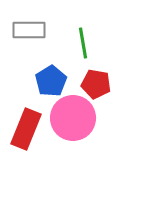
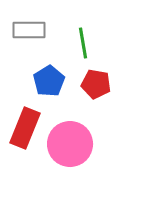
blue pentagon: moved 2 px left
pink circle: moved 3 px left, 26 px down
red rectangle: moved 1 px left, 1 px up
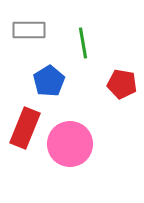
red pentagon: moved 26 px right
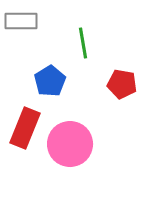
gray rectangle: moved 8 px left, 9 px up
blue pentagon: moved 1 px right
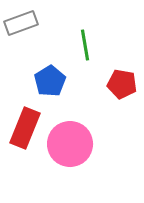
gray rectangle: moved 2 px down; rotated 20 degrees counterclockwise
green line: moved 2 px right, 2 px down
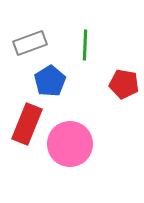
gray rectangle: moved 9 px right, 20 px down
green line: rotated 12 degrees clockwise
red pentagon: moved 2 px right
red rectangle: moved 2 px right, 4 px up
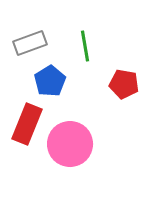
green line: moved 1 px down; rotated 12 degrees counterclockwise
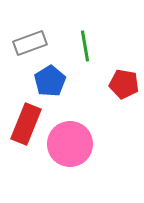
red rectangle: moved 1 px left
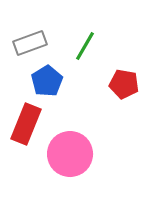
green line: rotated 40 degrees clockwise
blue pentagon: moved 3 px left
pink circle: moved 10 px down
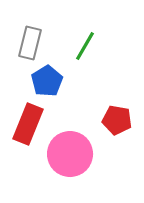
gray rectangle: rotated 56 degrees counterclockwise
red pentagon: moved 7 px left, 36 px down
red rectangle: moved 2 px right
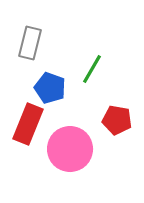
green line: moved 7 px right, 23 px down
blue pentagon: moved 3 px right, 7 px down; rotated 20 degrees counterclockwise
pink circle: moved 5 px up
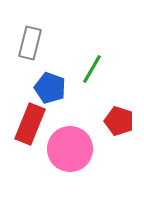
red pentagon: moved 2 px right, 1 px down; rotated 8 degrees clockwise
red rectangle: moved 2 px right
